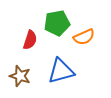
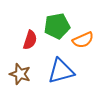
green pentagon: moved 3 px down
orange semicircle: moved 1 px left, 3 px down
brown star: moved 2 px up
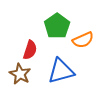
green pentagon: rotated 25 degrees counterclockwise
red semicircle: moved 10 px down
brown star: rotated 10 degrees clockwise
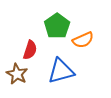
brown star: moved 3 px left
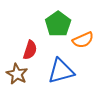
green pentagon: moved 1 px right, 2 px up
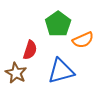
brown star: moved 1 px left, 1 px up
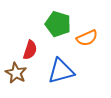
green pentagon: rotated 20 degrees counterclockwise
orange semicircle: moved 4 px right, 2 px up
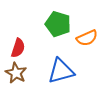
red semicircle: moved 12 px left, 2 px up
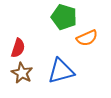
green pentagon: moved 6 px right, 7 px up
brown star: moved 6 px right
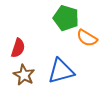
green pentagon: moved 2 px right, 1 px down
orange semicircle: rotated 55 degrees clockwise
brown star: moved 2 px right, 2 px down
